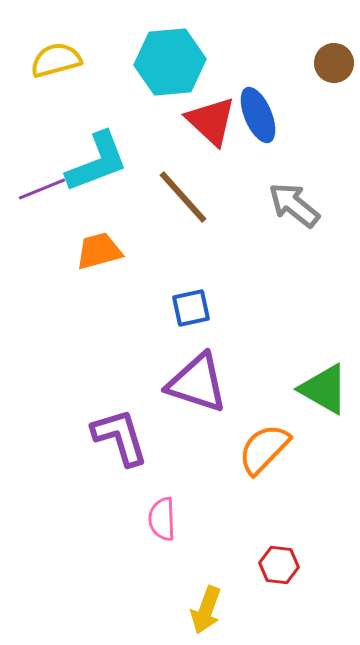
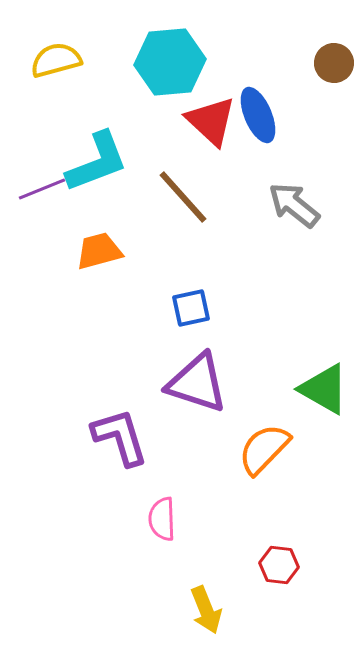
yellow arrow: rotated 42 degrees counterclockwise
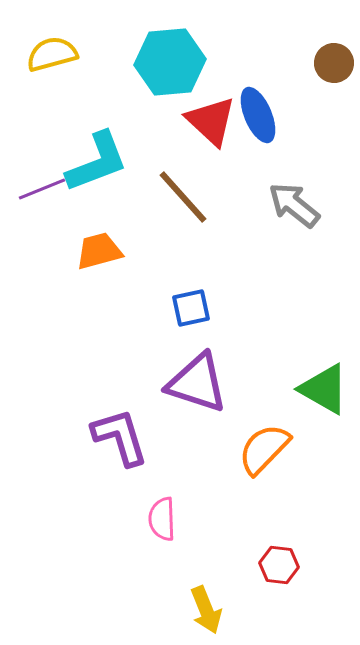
yellow semicircle: moved 4 px left, 6 px up
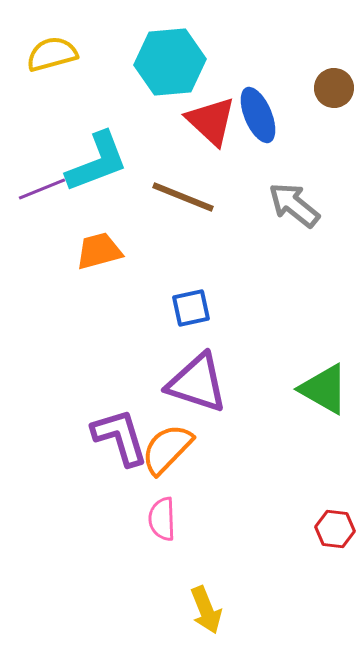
brown circle: moved 25 px down
brown line: rotated 26 degrees counterclockwise
orange semicircle: moved 97 px left
red hexagon: moved 56 px right, 36 px up
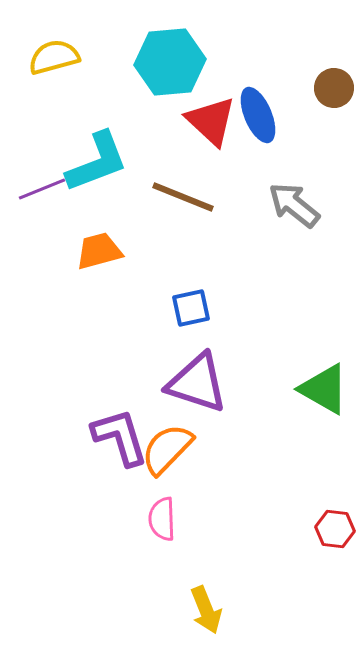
yellow semicircle: moved 2 px right, 3 px down
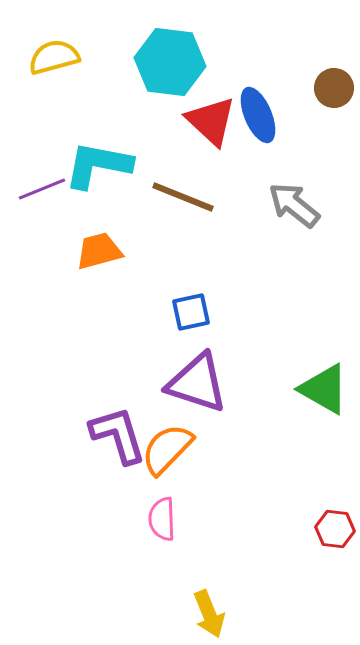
cyan hexagon: rotated 12 degrees clockwise
cyan L-shape: moved 1 px right, 3 px down; rotated 148 degrees counterclockwise
blue square: moved 4 px down
purple L-shape: moved 2 px left, 2 px up
yellow arrow: moved 3 px right, 4 px down
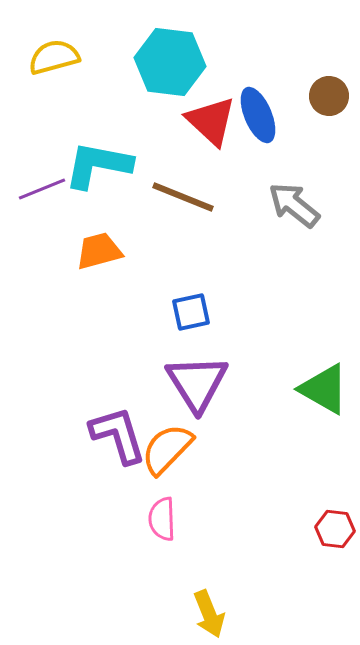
brown circle: moved 5 px left, 8 px down
purple triangle: rotated 40 degrees clockwise
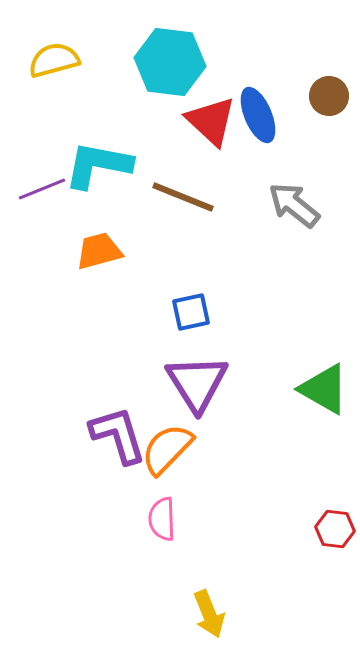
yellow semicircle: moved 3 px down
